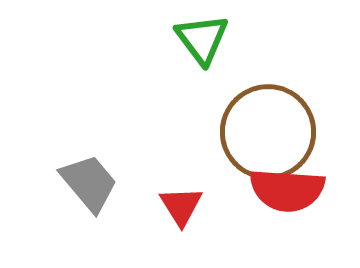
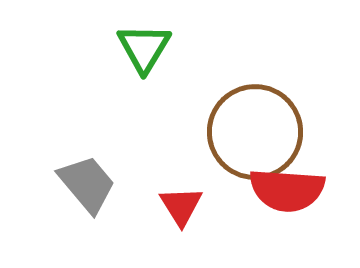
green triangle: moved 58 px left, 9 px down; rotated 8 degrees clockwise
brown circle: moved 13 px left
gray trapezoid: moved 2 px left, 1 px down
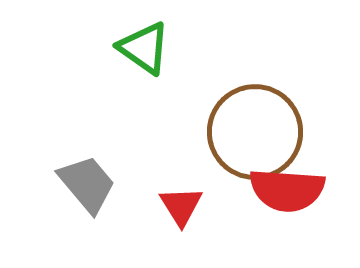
green triangle: rotated 26 degrees counterclockwise
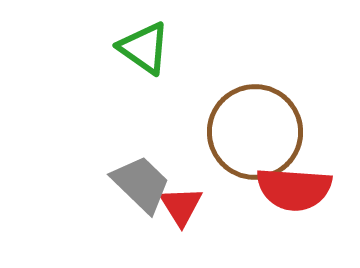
gray trapezoid: moved 54 px right; rotated 6 degrees counterclockwise
red semicircle: moved 7 px right, 1 px up
